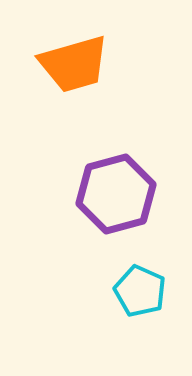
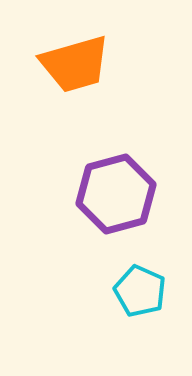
orange trapezoid: moved 1 px right
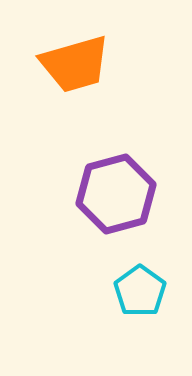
cyan pentagon: rotated 12 degrees clockwise
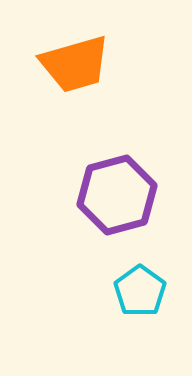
purple hexagon: moved 1 px right, 1 px down
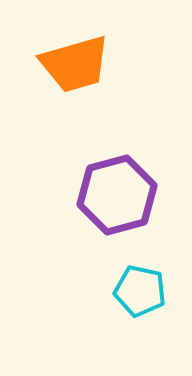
cyan pentagon: rotated 24 degrees counterclockwise
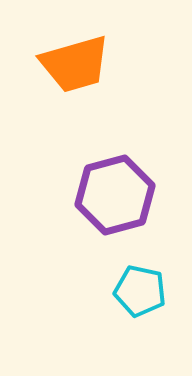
purple hexagon: moved 2 px left
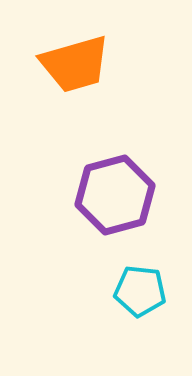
cyan pentagon: rotated 6 degrees counterclockwise
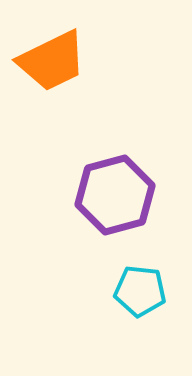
orange trapezoid: moved 23 px left, 3 px up; rotated 10 degrees counterclockwise
